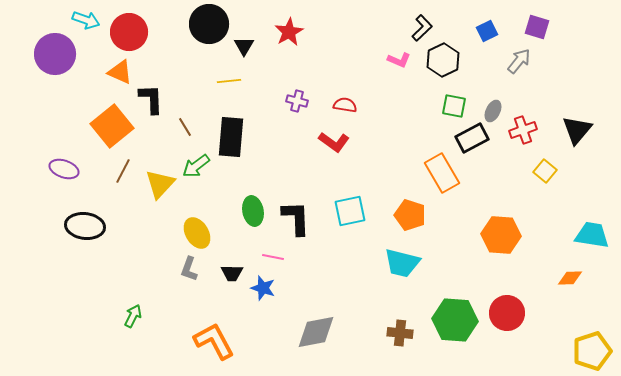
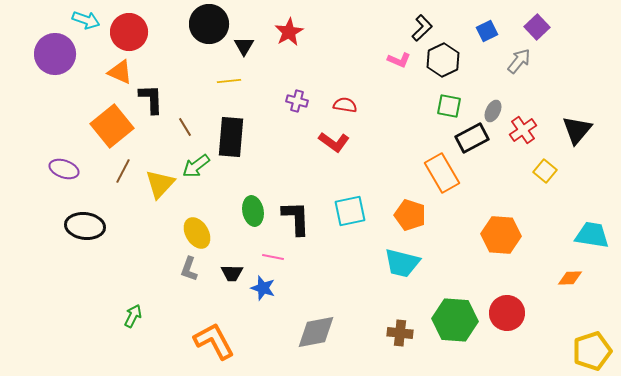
purple square at (537, 27): rotated 30 degrees clockwise
green square at (454, 106): moved 5 px left
red cross at (523, 130): rotated 16 degrees counterclockwise
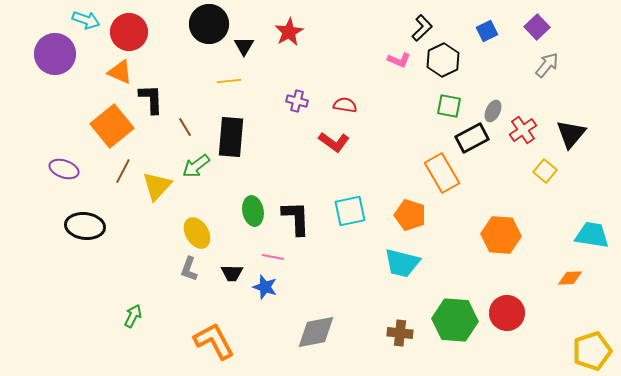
gray arrow at (519, 61): moved 28 px right, 4 px down
black triangle at (577, 130): moved 6 px left, 4 px down
yellow triangle at (160, 184): moved 3 px left, 2 px down
blue star at (263, 288): moved 2 px right, 1 px up
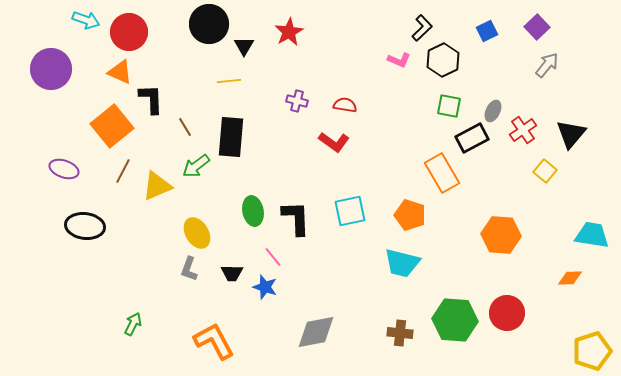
purple circle at (55, 54): moved 4 px left, 15 px down
yellow triangle at (157, 186): rotated 24 degrees clockwise
pink line at (273, 257): rotated 40 degrees clockwise
green arrow at (133, 316): moved 8 px down
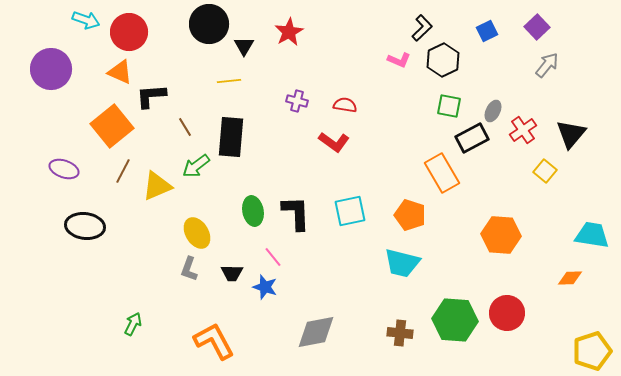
black L-shape at (151, 99): moved 3 px up; rotated 92 degrees counterclockwise
black L-shape at (296, 218): moved 5 px up
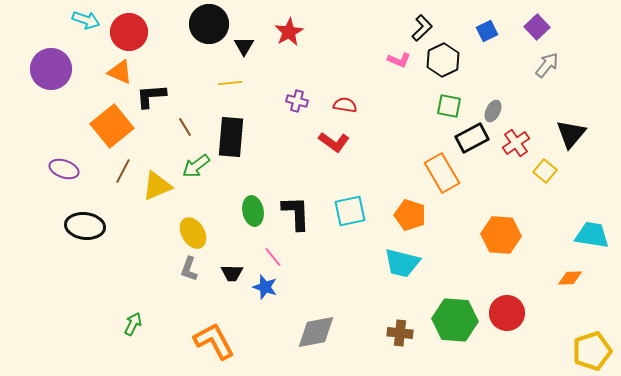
yellow line at (229, 81): moved 1 px right, 2 px down
red cross at (523, 130): moved 7 px left, 13 px down
yellow ellipse at (197, 233): moved 4 px left
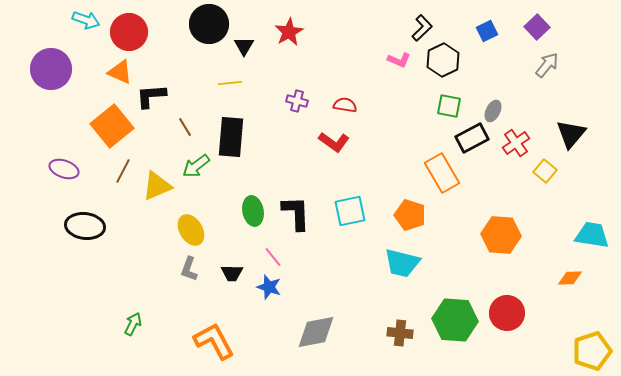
yellow ellipse at (193, 233): moved 2 px left, 3 px up
blue star at (265, 287): moved 4 px right
